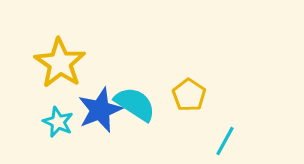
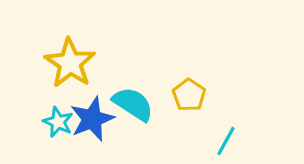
yellow star: moved 10 px right
cyan semicircle: moved 2 px left
blue star: moved 8 px left, 9 px down
cyan line: moved 1 px right
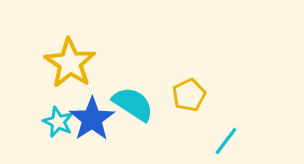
yellow pentagon: rotated 12 degrees clockwise
blue star: rotated 12 degrees counterclockwise
cyan line: rotated 8 degrees clockwise
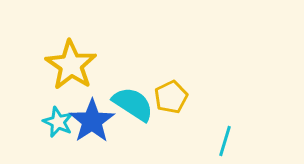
yellow star: moved 1 px right, 2 px down
yellow pentagon: moved 18 px left, 2 px down
blue star: moved 2 px down
cyan line: moved 1 px left; rotated 20 degrees counterclockwise
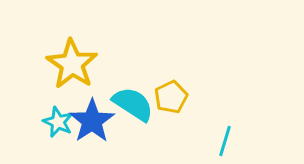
yellow star: moved 1 px right, 1 px up
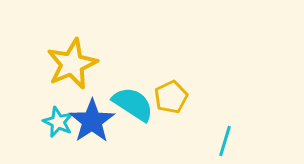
yellow star: rotated 15 degrees clockwise
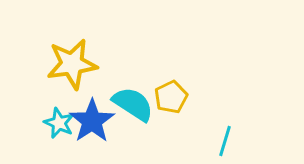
yellow star: rotated 15 degrees clockwise
cyan star: moved 1 px right, 1 px down
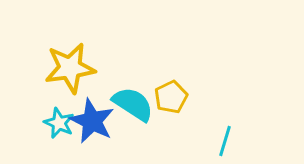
yellow star: moved 2 px left, 4 px down
blue star: rotated 12 degrees counterclockwise
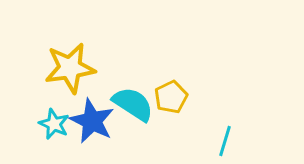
cyan star: moved 5 px left, 1 px down
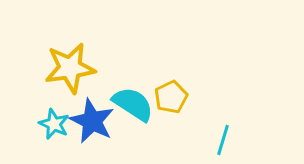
cyan line: moved 2 px left, 1 px up
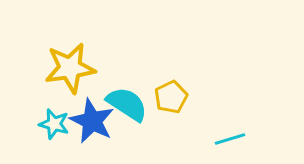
cyan semicircle: moved 6 px left
cyan star: rotated 8 degrees counterclockwise
cyan line: moved 7 px right, 1 px up; rotated 56 degrees clockwise
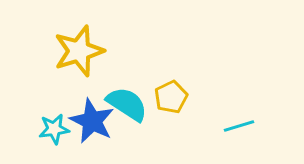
yellow star: moved 9 px right, 17 px up; rotated 9 degrees counterclockwise
cyan star: moved 5 px down; rotated 24 degrees counterclockwise
cyan line: moved 9 px right, 13 px up
